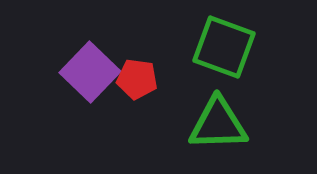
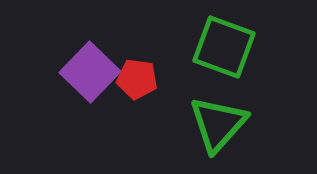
green triangle: rotated 46 degrees counterclockwise
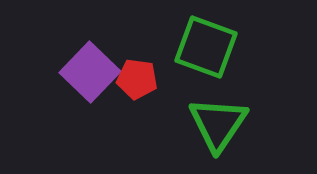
green square: moved 18 px left
green triangle: rotated 8 degrees counterclockwise
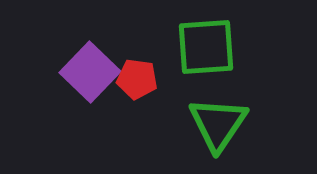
green square: rotated 24 degrees counterclockwise
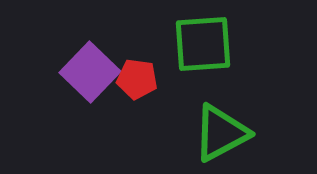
green square: moved 3 px left, 3 px up
green triangle: moved 3 px right, 9 px down; rotated 28 degrees clockwise
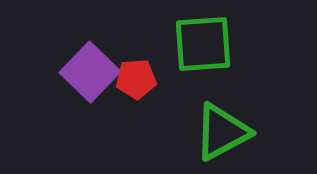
red pentagon: moved 1 px left; rotated 12 degrees counterclockwise
green triangle: moved 1 px right, 1 px up
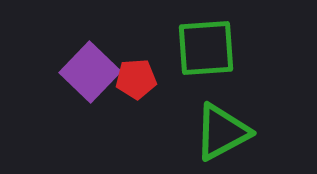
green square: moved 3 px right, 4 px down
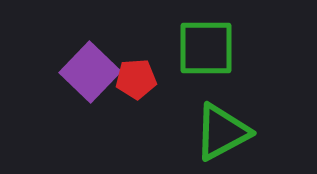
green square: rotated 4 degrees clockwise
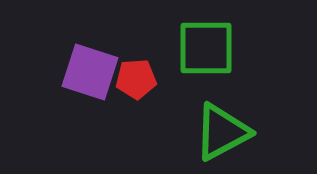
purple square: rotated 26 degrees counterclockwise
